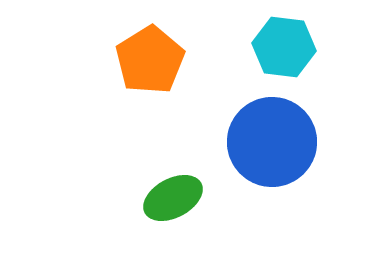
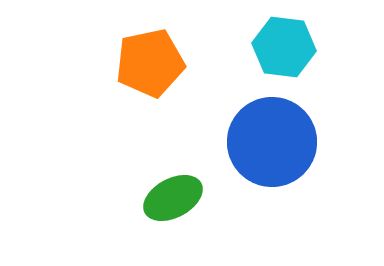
orange pentagon: moved 3 px down; rotated 20 degrees clockwise
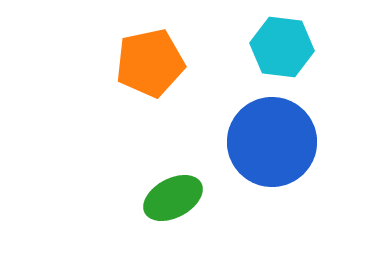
cyan hexagon: moved 2 px left
